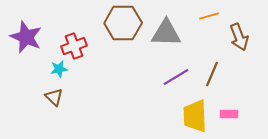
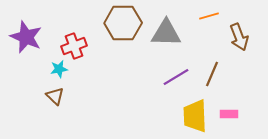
brown triangle: moved 1 px right, 1 px up
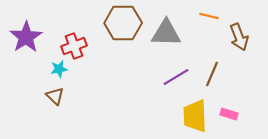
orange line: rotated 30 degrees clockwise
purple star: rotated 16 degrees clockwise
pink rectangle: rotated 18 degrees clockwise
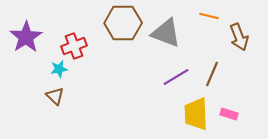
gray triangle: rotated 20 degrees clockwise
yellow trapezoid: moved 1 px right, 2 px up
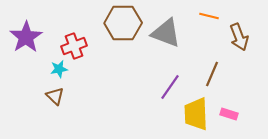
purple line: moved 6 px left, 10 px down; rotated 24 degrees counterclockwise
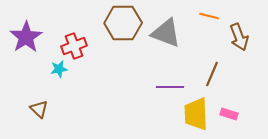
purple line: rotated 56 degrees clockwise
brown triangle: moved 16 px left, 13 px down
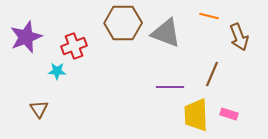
purple star: rotated 12 degrees clockwise
cyan star: moved 2 px left, 2 px down; rotated 12 degrees clockwise
brown triangle: rotated 12 degrees clockwise
yellow trapezoid: moved 1 px down
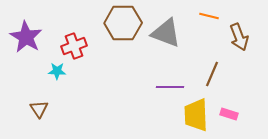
purple star: rotated 20 degrees counterclockwise
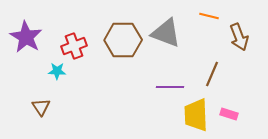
brown hexagon: moved 17 px down
brown triangle: moved 2 px right, 2 px up
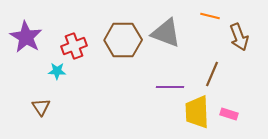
orange line: moved 1 px right
yellow trapezoid: moved 1 px right, 3 px up
